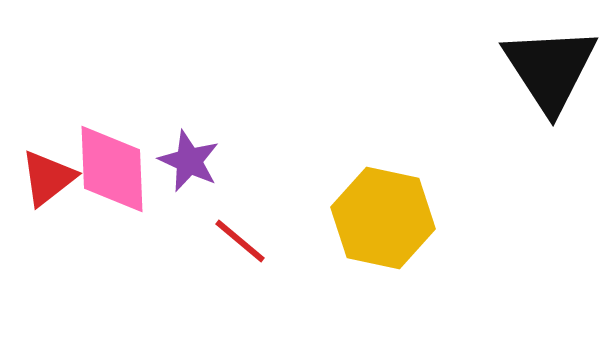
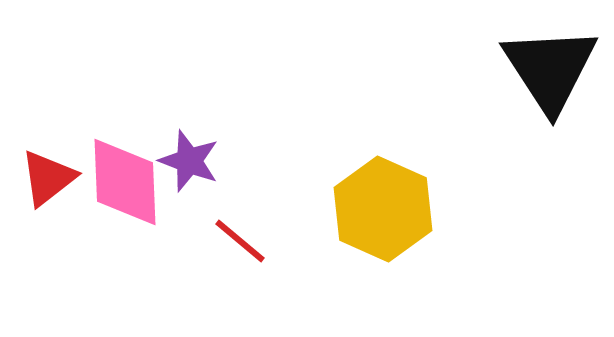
purple star: rotated 4 degrees counterclockwise
pink diamond: moved 13 px right, 13 px down
yellow hexagon: moved 9 px up; rotated 12 degrees clockwise
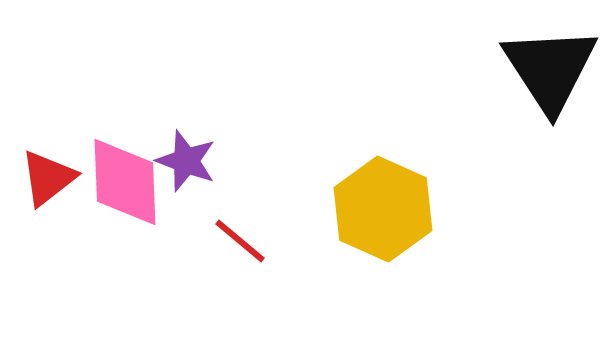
purple star: moved 3 px left
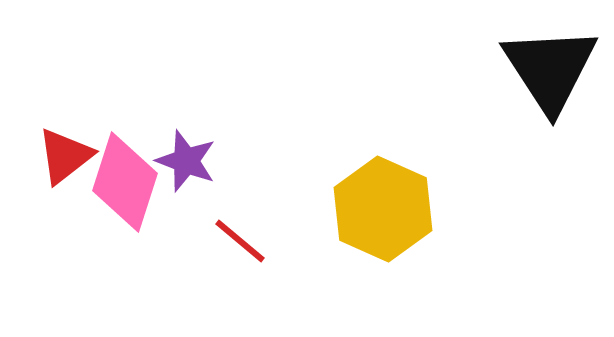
red triangle: moved 17 px right, 22 px up
pink diamond: rotated 20 degrees clockwise
